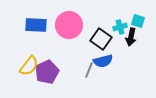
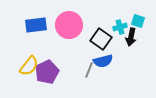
blue rectangle: rotated 10 degrees counterclockwise
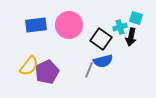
cyan square: moved 2 px left, 3 px up
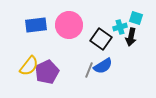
blue semicircle: moved 5 px down; rotated 18 degrees counterclockwise
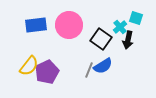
cyan cross: rotated 24 degrees counterclockwise
black arrow: moved 3 px left, 3 px down
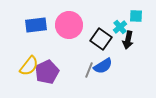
cyan square: moved 2 px up; rotated 16 degrees counterclockwise
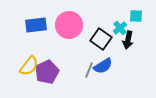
cyan cross: moved 1 px down
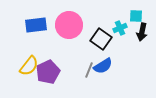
cyan cross: rotated 16 degrees clockwise
black arrow: moved 14 px right, 8 px up
purple pentagon: moved 1 px right
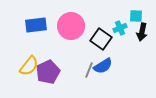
pink circle: moved 2 px right, 1 px down
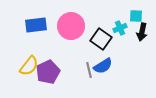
gray line: rotated 35 degrees counterclockwise
